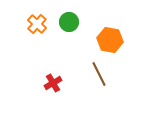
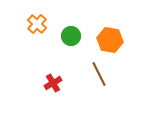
green circle: moved 2 px right, 14 px down
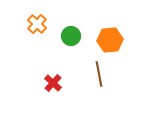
orange hexagon: rotated 15 degrees counterclockwise
brown line: rotated 15 degrees clockwise
red cross: rotated 18 degrees counterclockwise
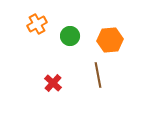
orange cross: rotated 18 degrees clockwise
green circle: moved 1 px left
brown line: moved 1 px left, 1 px down
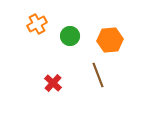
brown line: rotated 10 degrees counterclockwise
